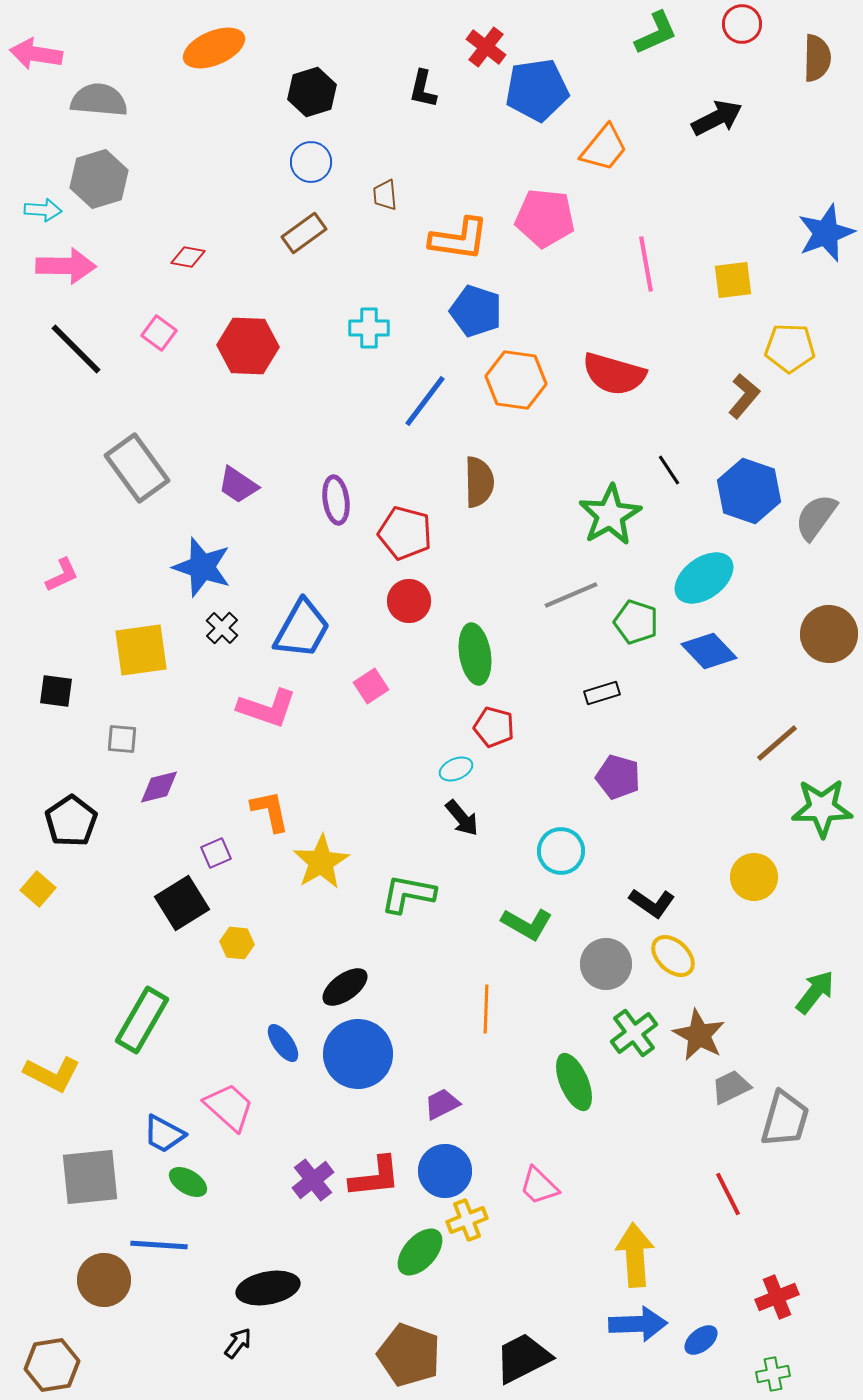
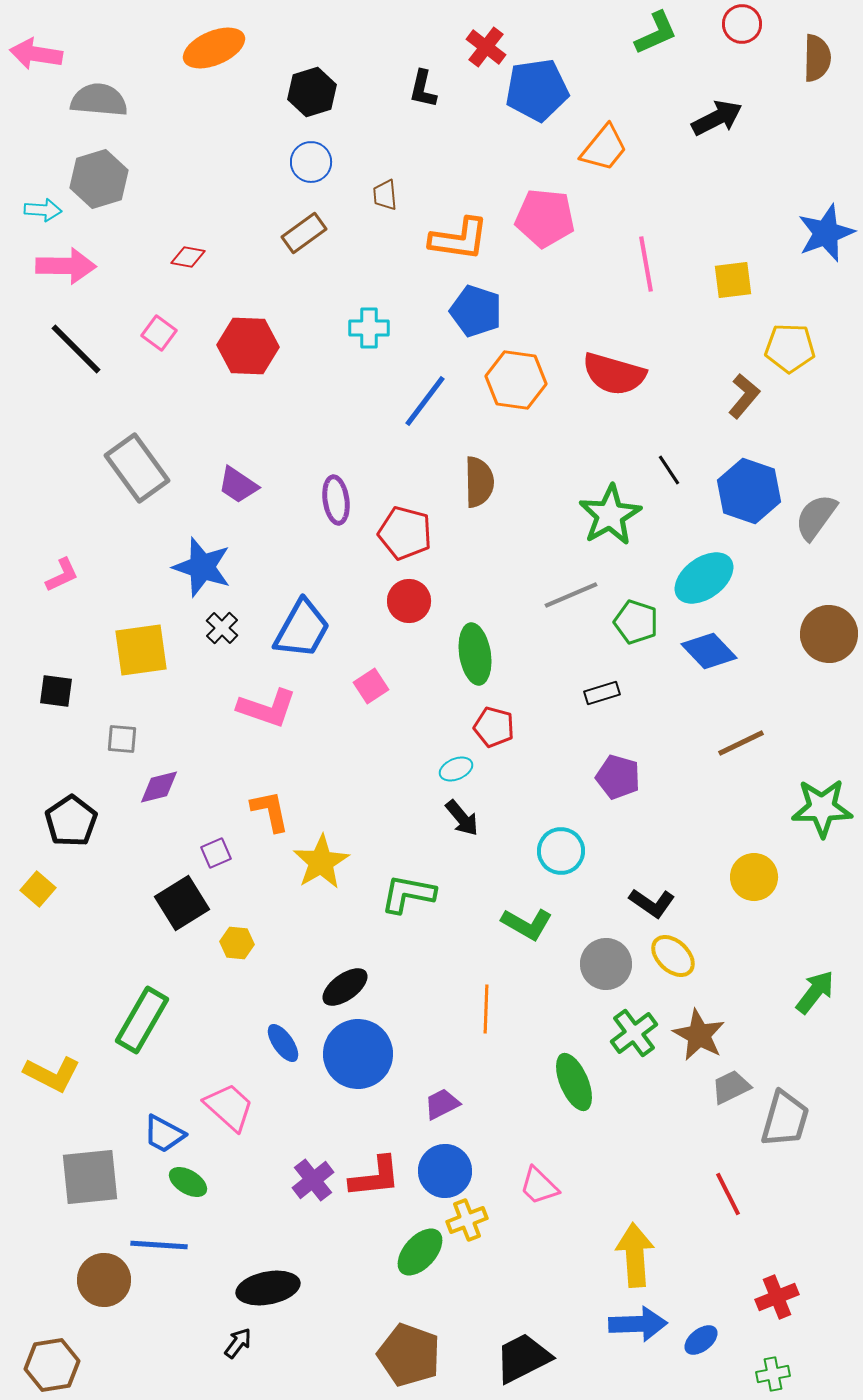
brown line at (777, 743): moved 36 px left; rotated 15 degrees clockwise
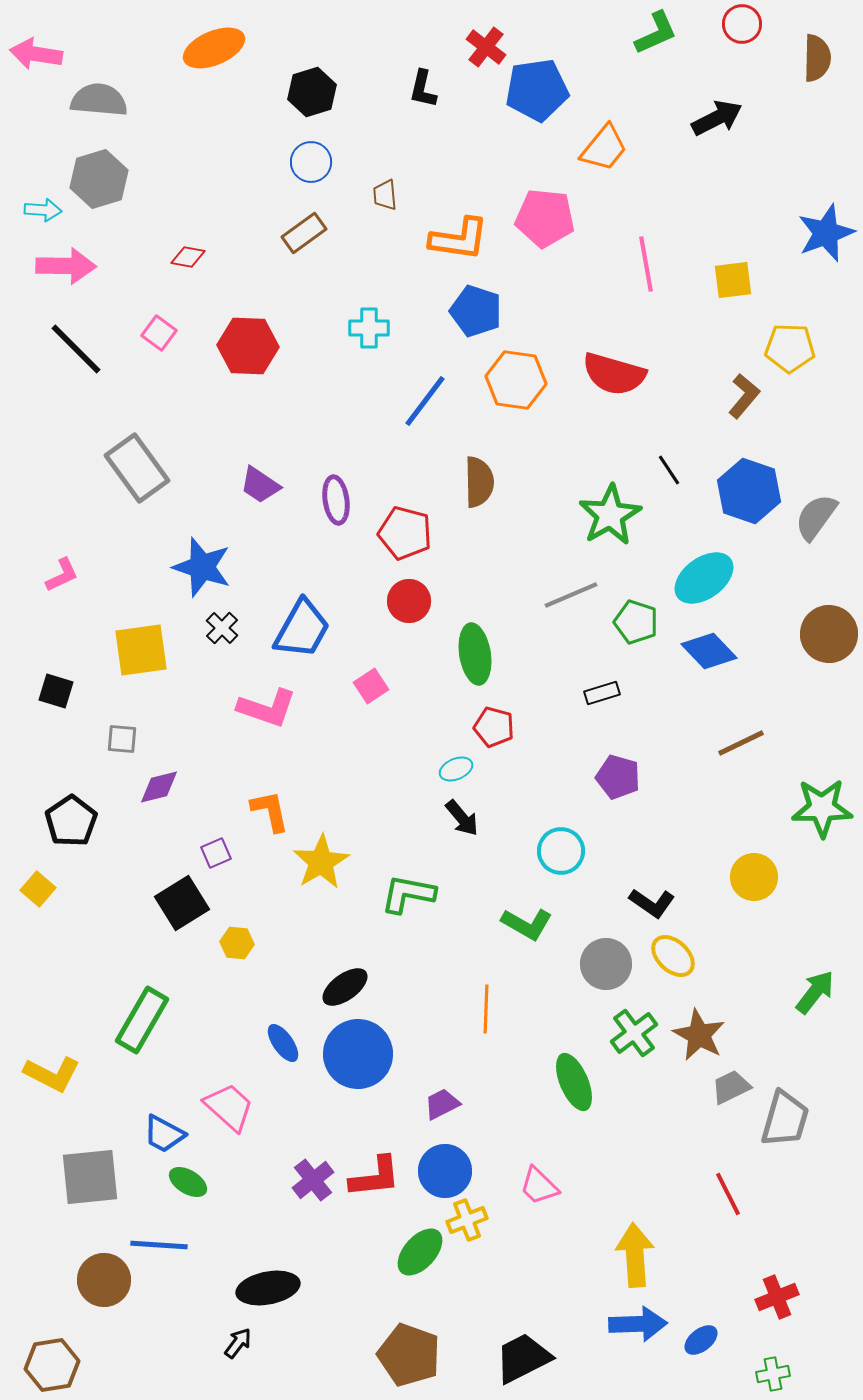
purple trapezoid at (238, 485): moved 22 px right
black square at (56, 691): rotated 9 degrees clockwise
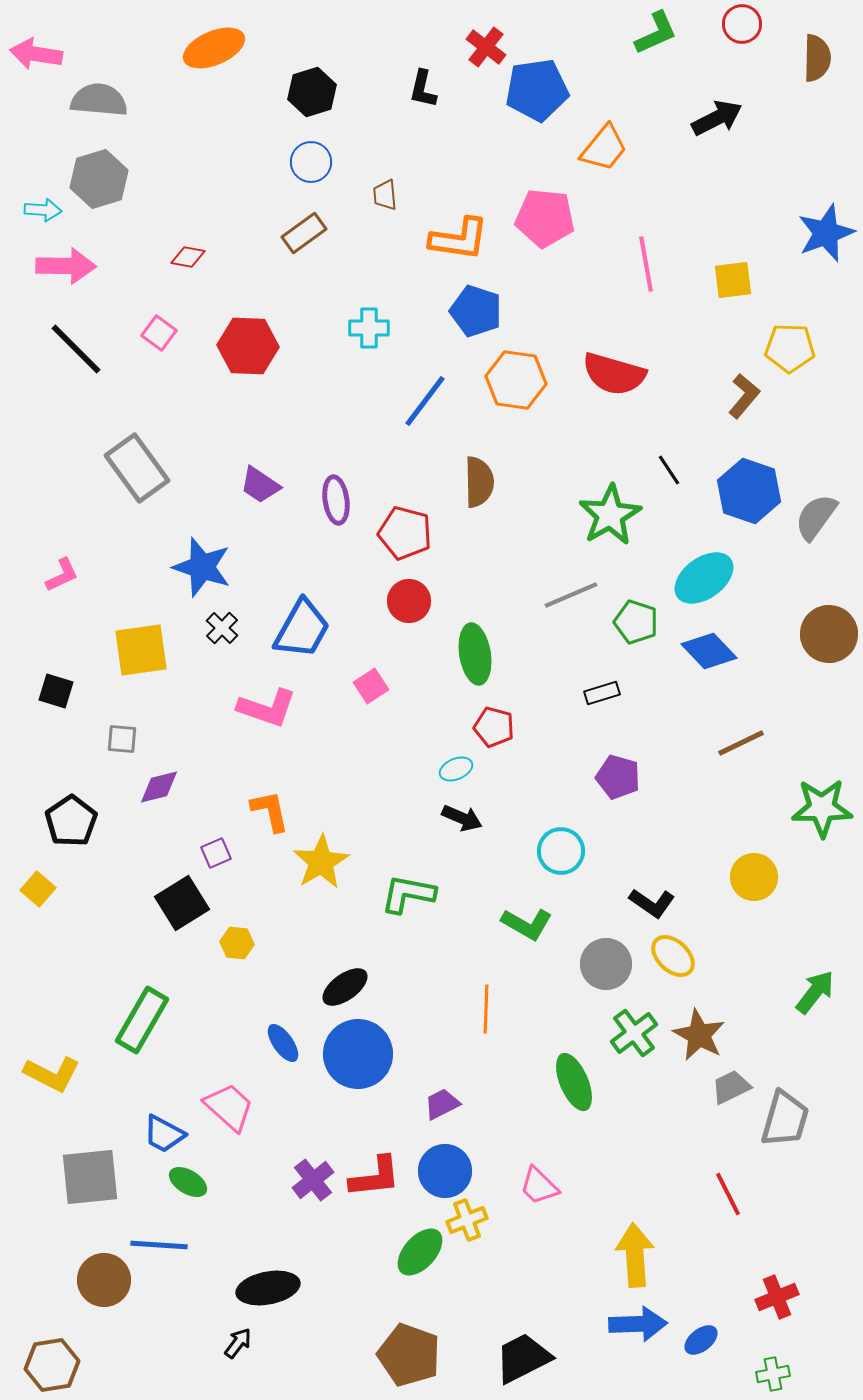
black arrow at (462, 818): rotated 27 degrees counterclockwise
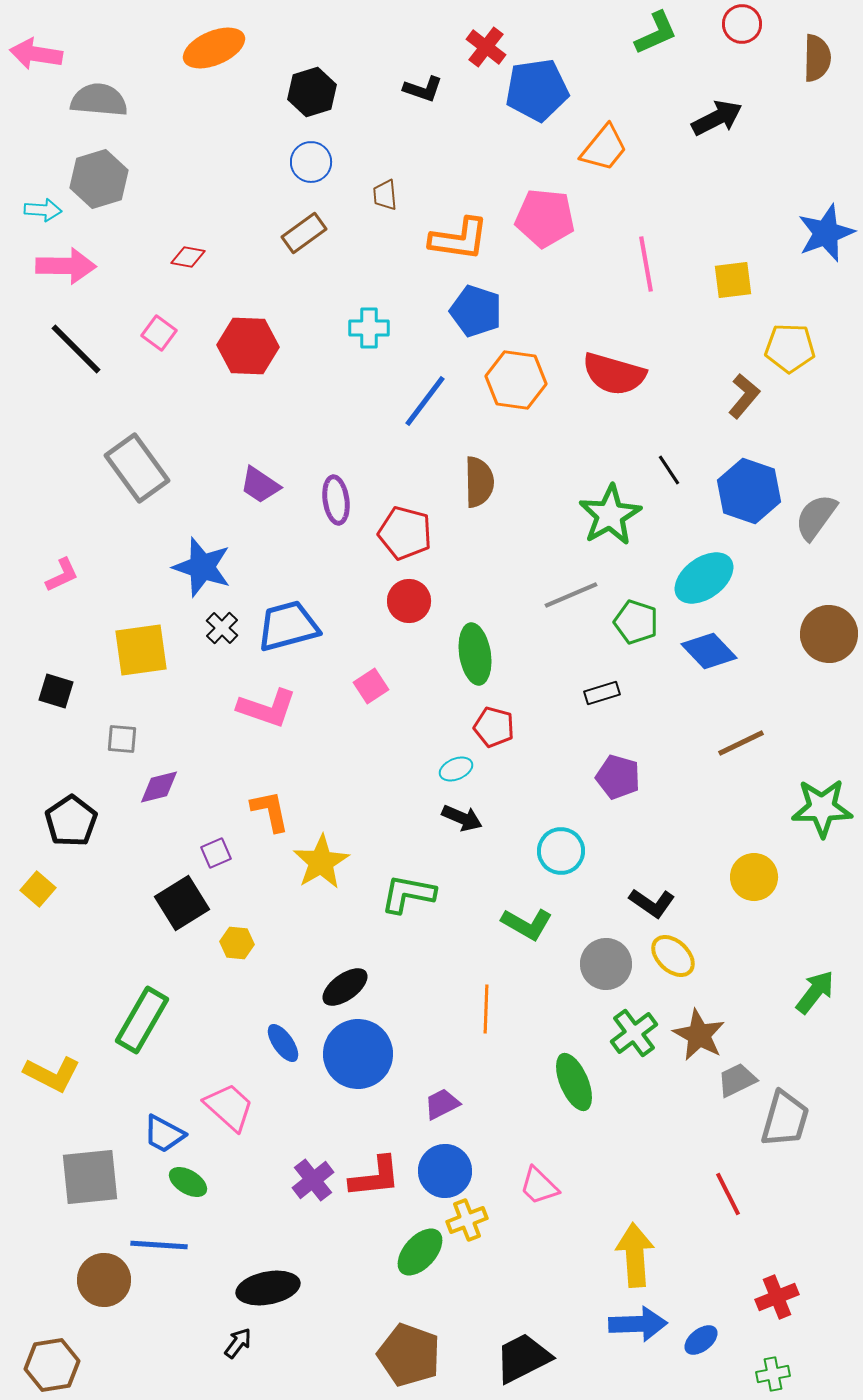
black L-shape at (423, 89): rotated 84 degrees counterclockwise
blue trapezoid at (302, 629): moved 14 px left, 3 px up; rotated 134 degrees counterclockwise
gray trapezoid at (731, 1087): moved 6 px right, 7 px up
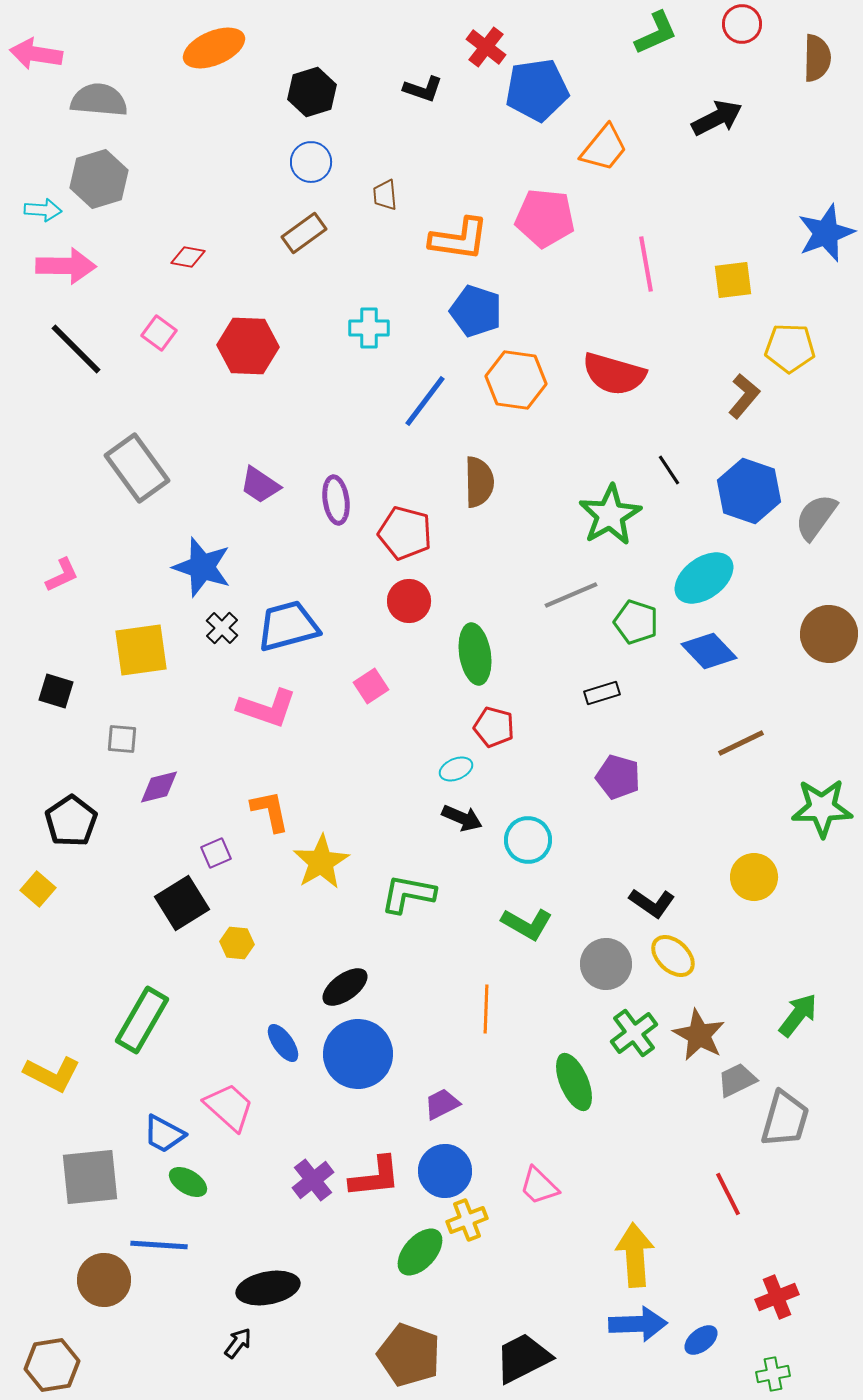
cyan circle at (561, 851): moved 33 px left, 11 px up
green arrow at (815, 992): moved 17 px left, 23 px down
